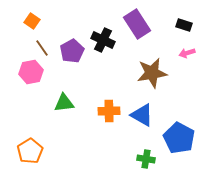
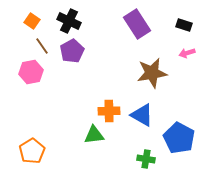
black cross: moved 34 px left, 19 px up
brown line: moved 2 px up
green triangle: moved 30 px right, 32 px down
orange pentagon: moved 2 px right
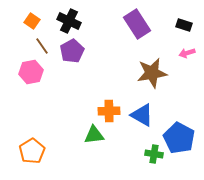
green cross: moved 8 px right, 5 px up
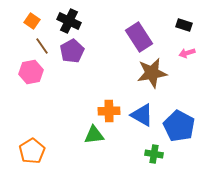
purple rectangle: moved 2 px right, 13 px down
blue pentagon: moved 12 px up
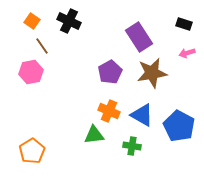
black rectangle: moved 1 px up
purple pentagon: moved 38 px right, 21 px down
orange cross: rotated 25 degrees clockwise
green cross: moved 22 px left, 8 px up
